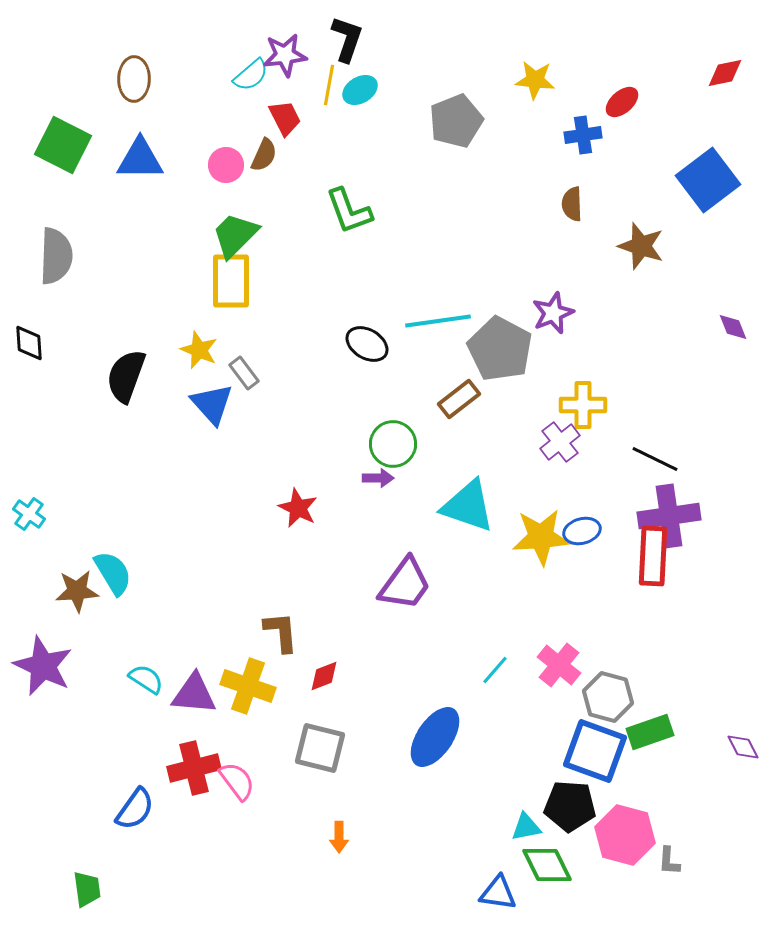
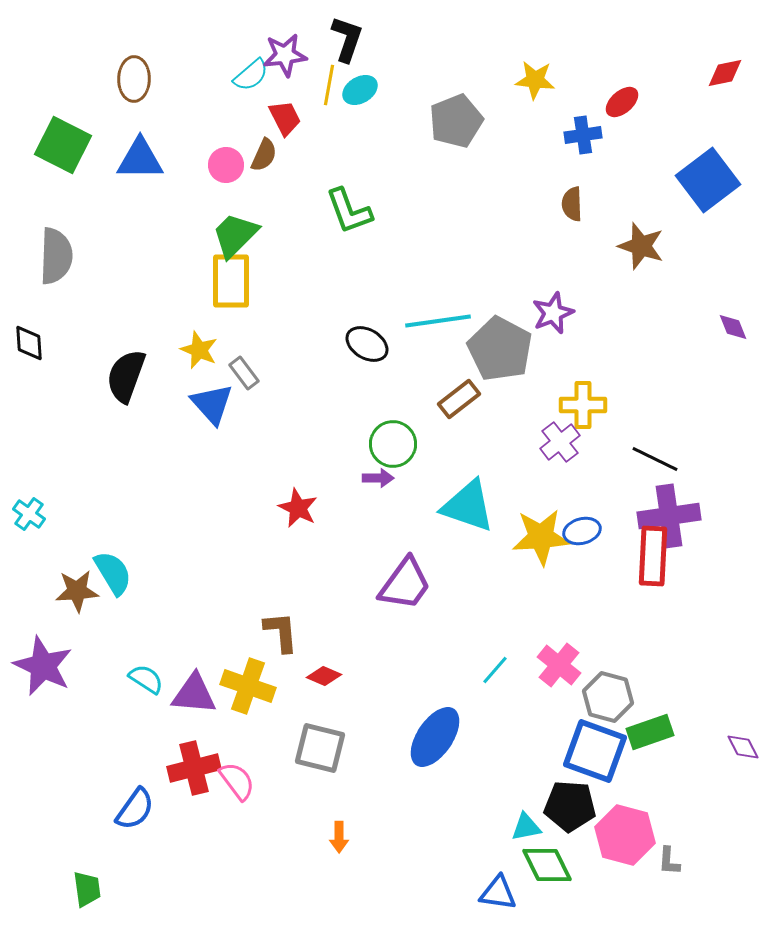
red diamond at (324, 676): rotated 44 degrees clockwise
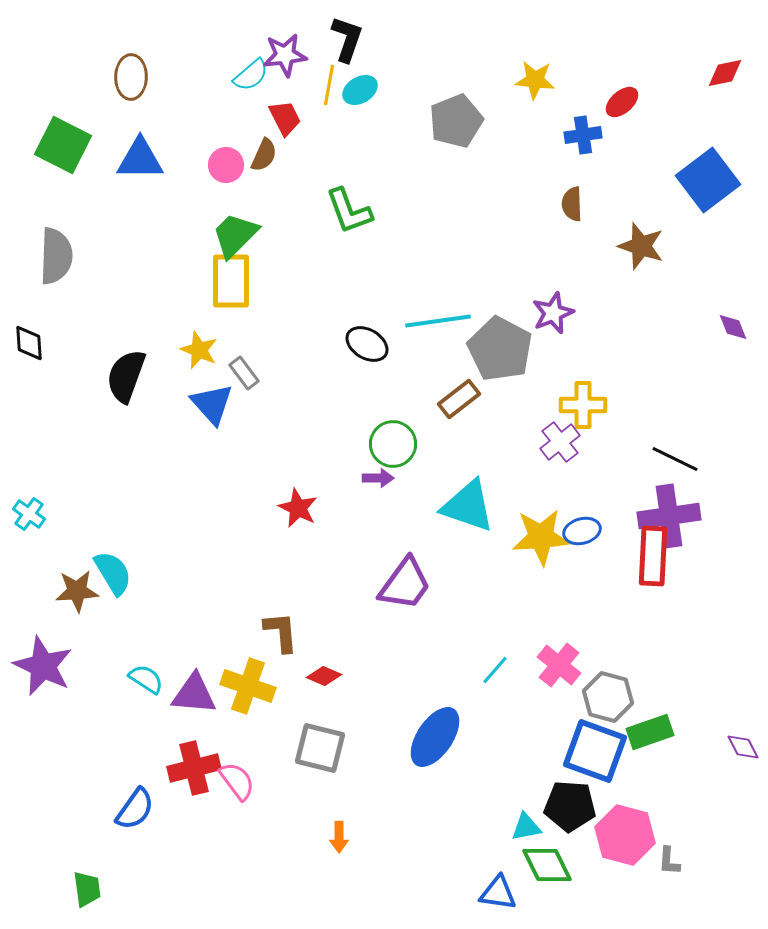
brown ellipse at (134, 79): moved 3 px left, 2 px up
black line at (655, 459): moved 20 px right
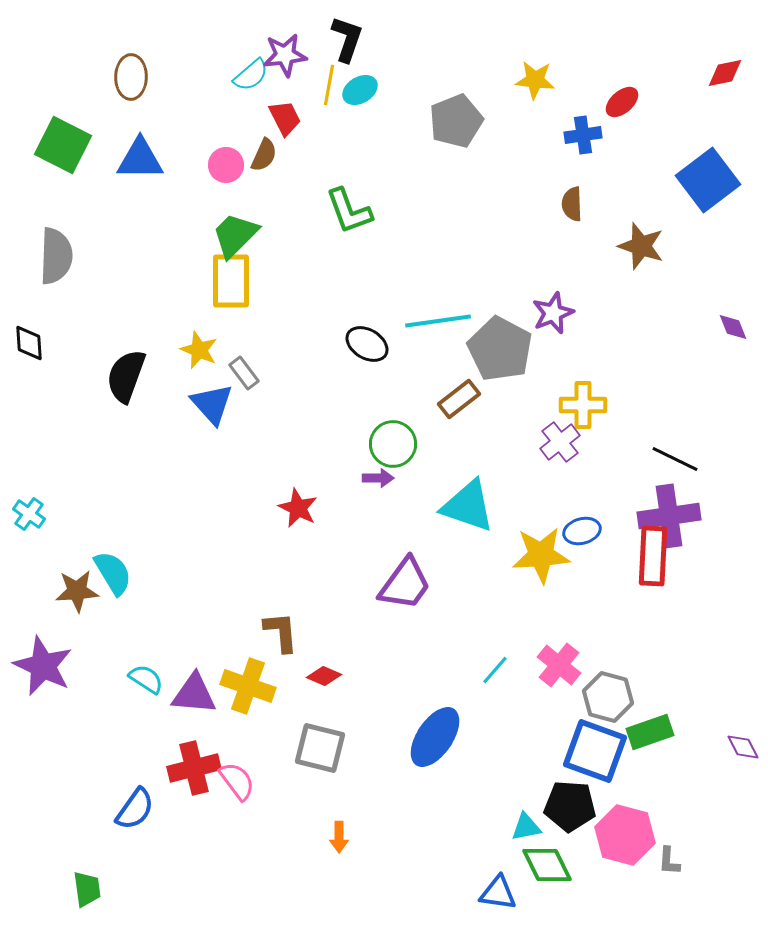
yellow star at (541, 537): moved 18 px down
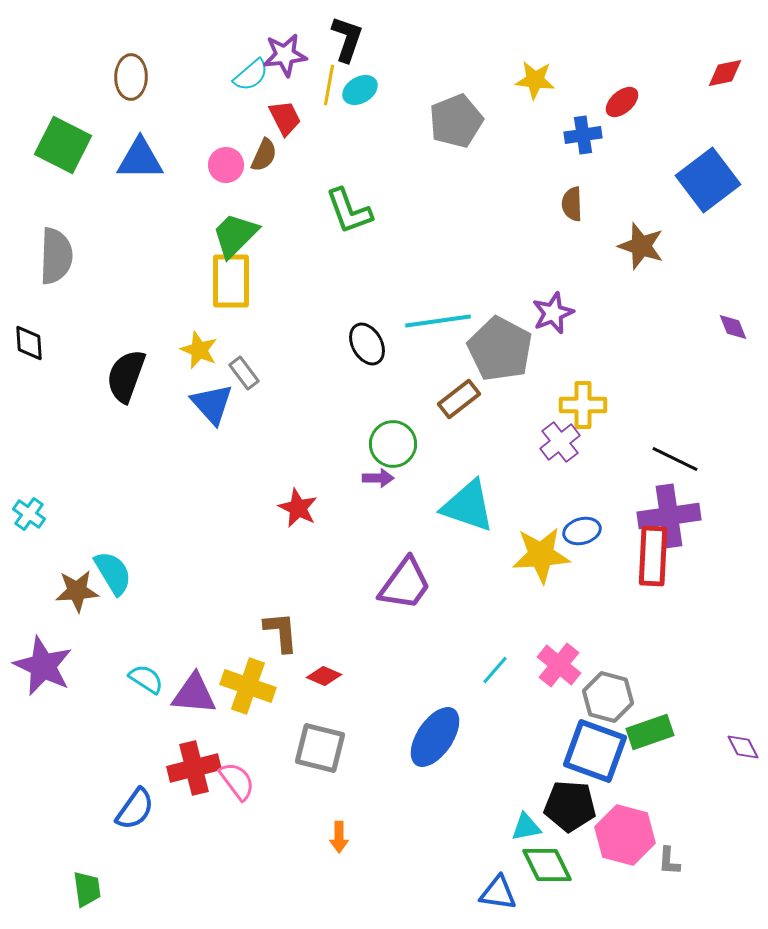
black ellipse at (367, 344): rotated 30 degrees clockwise
